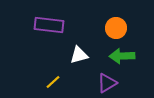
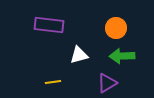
yellow line: rotated 35 degrees clockwise
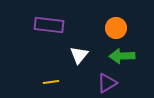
white triangle: rotated 36 degrees counterclockwise
yellow line: moved 2 px left
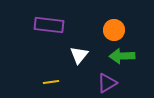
orange circle: moved 2 px left, 2 px down
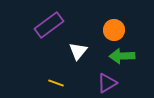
purple rectangle: rotated 44 degrees counterclockwise
white triangle: moved 1 px left, 4 px up
yellow line: moved 5 px right, 1 px down; rotated 28 degrees clockwise
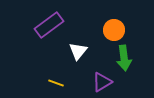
green arrow: moved 2 px right, 2 px down; rotated 95 degrees counterclockwise
purple triangle: moved 5 px left, 1 px up
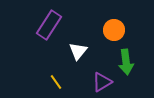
purple rectangle: rotated 20 degrees counterclockwise
green arrow: moved 2 px right, 4 px down
yellow line: moved 1 px up; rotated 35 degrees clockwise
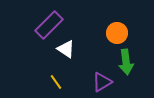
purple rectangle: rotated 12 degrees clockwise
orange circle: moved 3 px right, 3 px down
white triangle: moved 12 px left, 2 px up; rotated 36 degrees counterclockwise
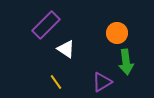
purple rectangle: moved 3 px left
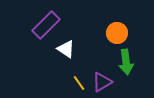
yellow line: moved 23 px right, 1 px down
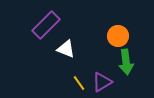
orange circle: moved 1 px right, 3 px down
white triangle: rotated 12 degrees counterclockwise
